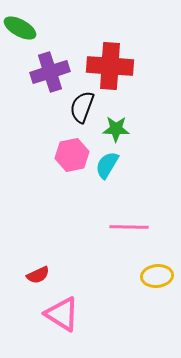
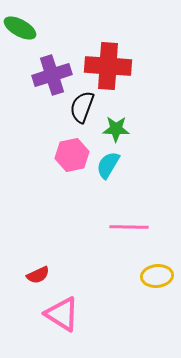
red cross: moved 2 px left
purple cross: moved 2 px right, 3 px down
cyan semicircle: moved 1 px right
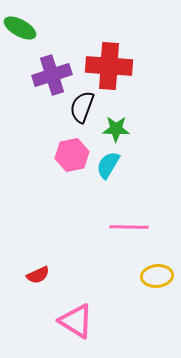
red cross: moved 1 px right
pink triangle: moved 14 px right, 7 px down
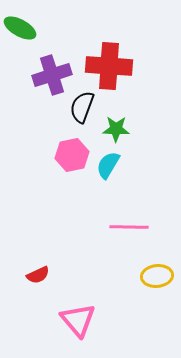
pink triangle: moved 2 px right, 1 px up; rotated 18 degrees clockwise
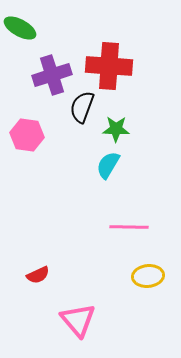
pink hexagon: moved 45 px left, 20 px up; rotated 20 degrees clockwise
yellow ellipse: moved 9 px left
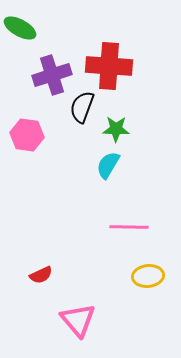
red semicircle: moved 3 px right
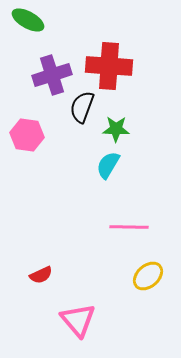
green ellipse: moved 8 px right, 8 px up
yellow ellipse: rotated 36 degrees counterclockwise
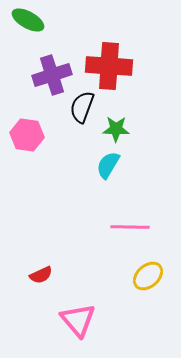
pink line: moved 1 px right
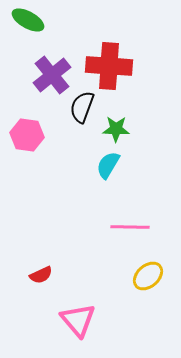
purple cross: rotated 21 degrees counterclockwise
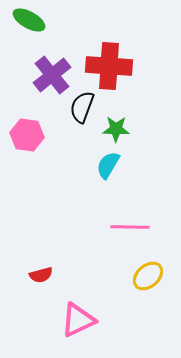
green ellipse: moved 1 px right
red semicircle: rotated 10 degrees clockwise
pink triangle: rotated 45 degrees clockwise
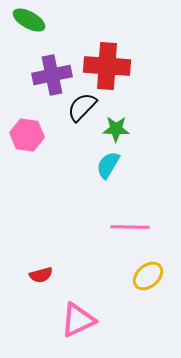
red cross: moved 2 px left
purple cross: rotated 27 degrees clockwise
black semicircle: rotated 24 degrees clockwise
